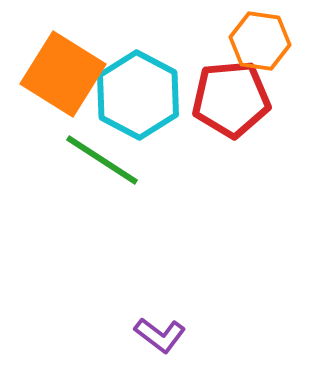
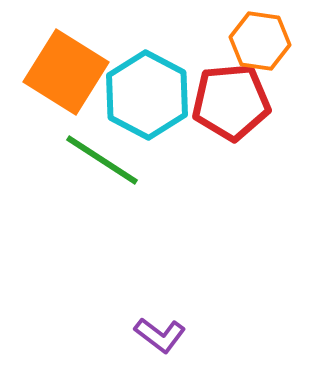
orange square: moved 3 px right, 2 px up
cyan hexagon: moved 9 px right
red pentagon: moved 3 px down
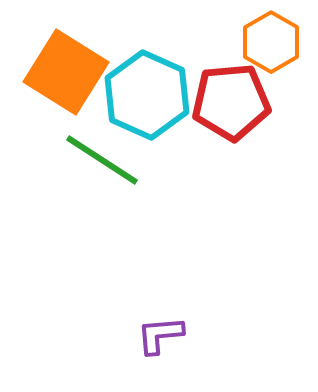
orange hexagon: moved 11 px right, 1 px down; rotated 22 degrees clockwise
cyan hexagon: rotated 4 degrees counterclockwise
purple L-shape: rotated 138 degrees clockwise
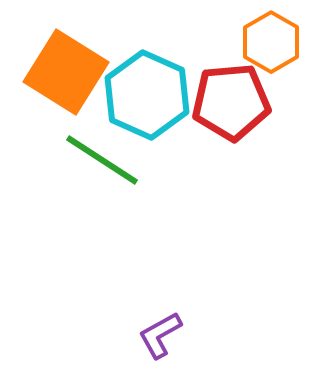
purple L-shape: rotated 24 degrees counterclockwise
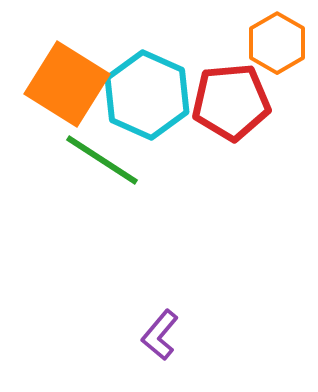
orange hexagon: moved 6 px right, 1 px down
orange square: moved 1 px right, 12 px down
purple L-shape: rotated 21 degrees counterclockwise
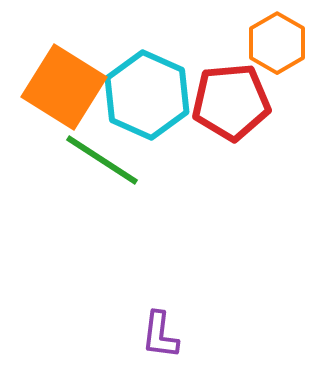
orange square: moved 3 px left, 3 px down
purple L-shape: rotated 33 degrees counterclockwise
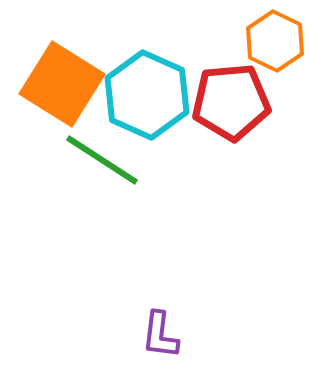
orange hexagon: moved 2 px left, 2 px up; rotated 4 degrees counterclockwise
orange square: moved 2 px left, 3 px up
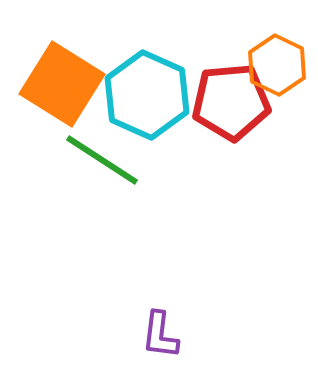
orange hexagon: moved 2 px right, 24 px down
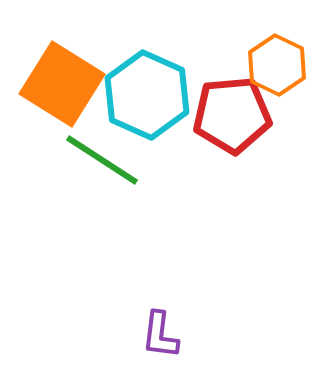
red pentagon: moved 1 px right, 13 px down
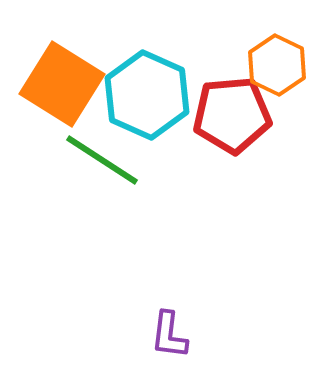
purple L-shape: moved 9 px right
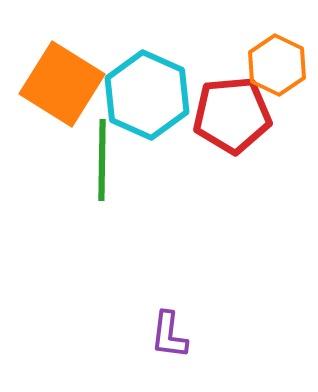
green line: rotated 58 degrees clockwise
